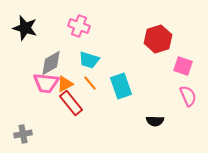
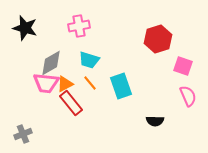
pink cross: rotated 30 degrees counterclockwise
gray cross: rotated 12 degrees counterclockwise
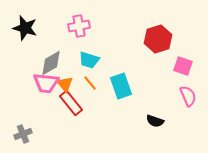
orange triangle: rotated 42 degrees counterclockwise
black semicircle: rotated 18 degrees clockwise
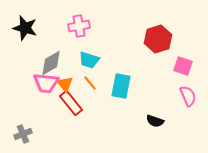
cyan rectangle: rotated 30 degrees clockwise
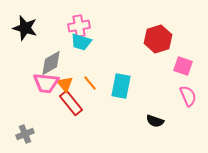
cyan trapezoid: moved 8 px left, 18 px up
gray cross: moved 2 px right
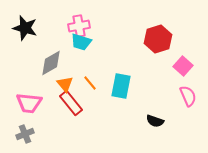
pink square: rotated 24 degrees clockwise
pink trapezoid: moved 17 px left, 20 px down
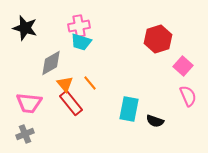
cyan rectangle: moved 8 px right, 23 px down
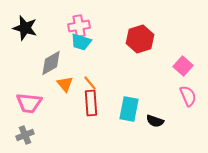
red hexagon: moved 18 px left
red rectangle: moved 20 px right; rotated 35 degrees clockwise
gray cross: moved 1 px down
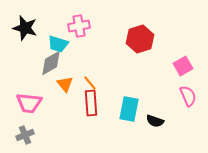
cyan trapezoid: moved 23 px left, 2 px down
pink square: rotated 18 degrees clockwise
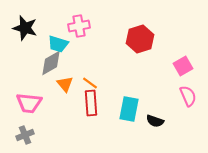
orange line: rotated 14 degrees counterclockwise
